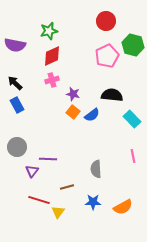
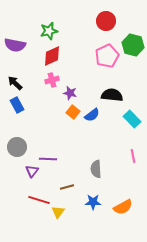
purple star: moved 3 px left, 1 px up
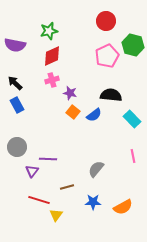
black semicircle: moved 1 px left
blue semicircle: moved 2 px right
gray semicircle: rotated 42 degrees clockwise
yellow triangle: moved 2 px left, 3 px down
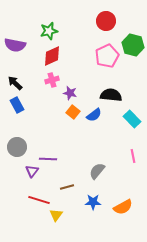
gray semicircle: moved 1 px right, 2 px down
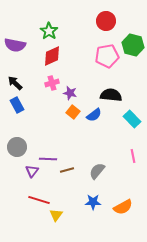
green star: rotated 24 degrees counterclockwise
pink pentagon: rotated 15 degrees clockwise
pink cross: moved 3 px down
brown line: moved 17 px up
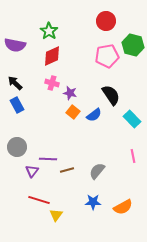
pink cross: rotated 32 degrees clockwise
black semicircle: rotated 50 degrees clockwise
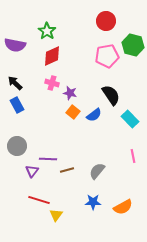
green star: moved 2 px left
cyan rectangle: moved 2 px left
gray circle: moved 1 px up
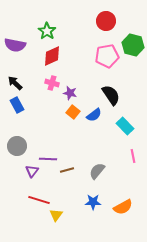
cyan rectangle: moved 5 px left, 7 px down
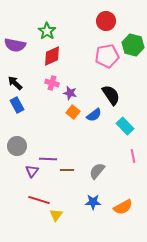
brown line: rotated 16 degrees clockwise
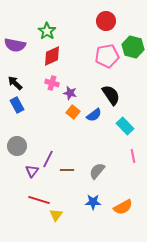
green hexagon: moved 2 px down
purple line: rotated 66 degrees counterclockwise
